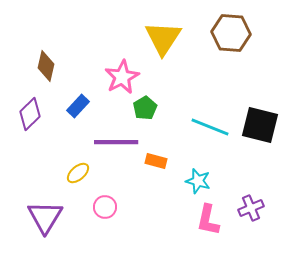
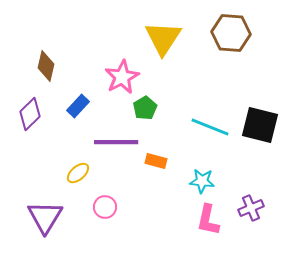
cyan star: moved 4 px right; rotated 10 degrees counterclockwise
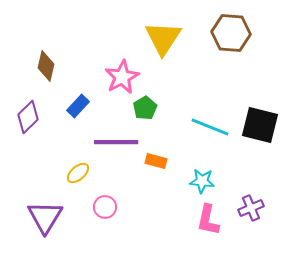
purple diamond: moved 2 px left, 3 px down
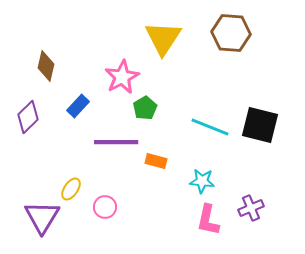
yellow ellipse: moved 7 px left, 16 px down; rotated 15 degrees counterclockwise
purple triangle: moved 3 px left
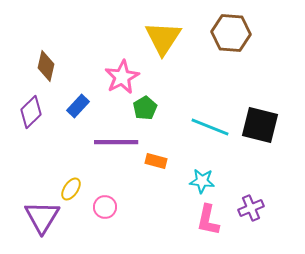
purple diamond: moved 3 px right, 5 px up
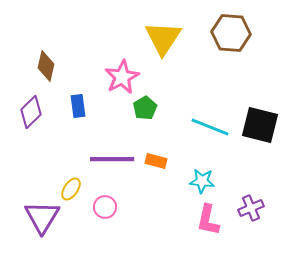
blue rectangle: rotated 50 degrees counterclockwise
purple line: moved 4 px left, 17 px down
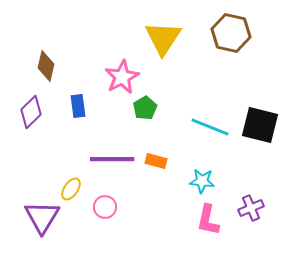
brown hexagon: rotated 9 degrees clockwise
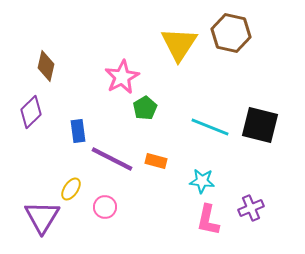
yellow triangle: moved 16 px right, 6 px down
blue rectangle: moved 25 px down
purple line: rotated 27 degrees clockwise
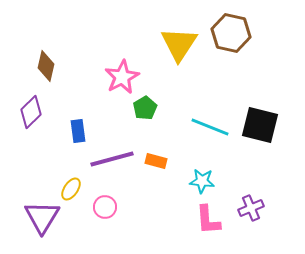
purple line: rotated 42 degrees counterclockwise
pink L-shape: rotated 16 degrees counterclockwise
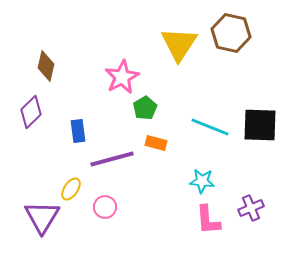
black square: rotated 12 degrees counterclockwise
orange rectangle: moved 18 px up
